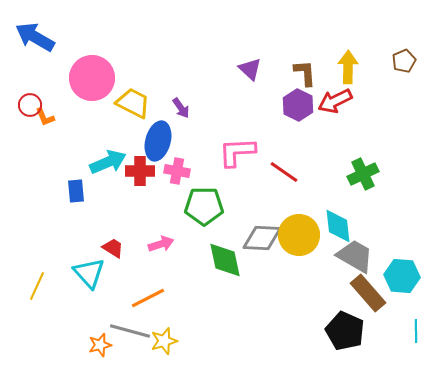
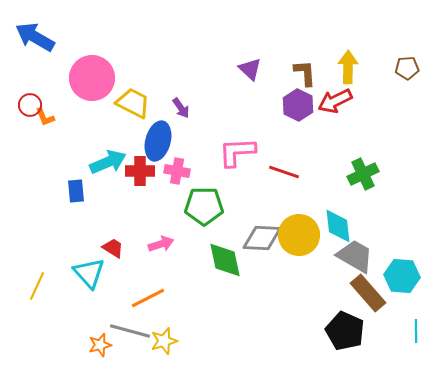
brown pentagon: moved 3 px right, 7 px down; rotated 20 degrees clockwise
red line: rotated 16 degrees counterclockwise
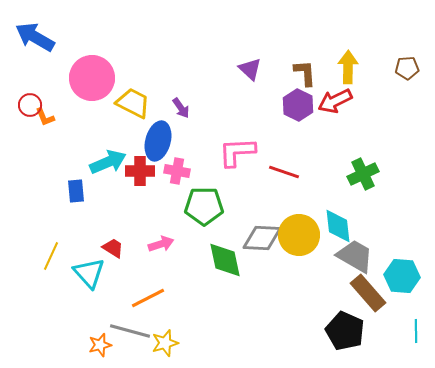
yellow line: moved 14 px right, 30 px up
yellow star: moved 1 px right, 2 px down
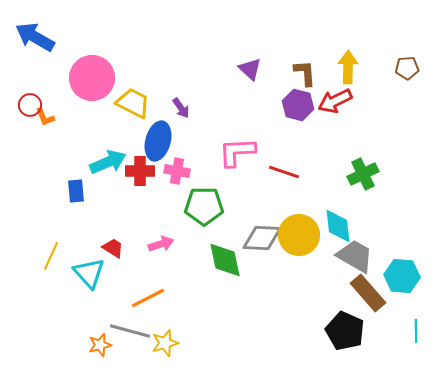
purple hexagon: rotated 12 degrees counterclockwise
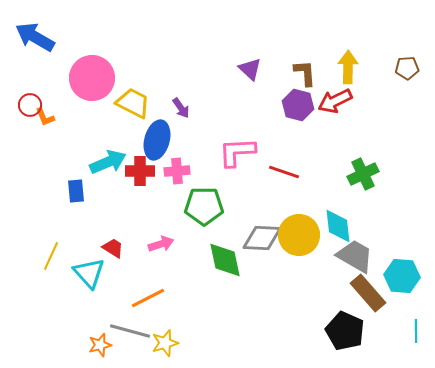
blue ellipse: moved 1 px left, 1 px up
pink cross: rotated 15 degrees counterclockwise
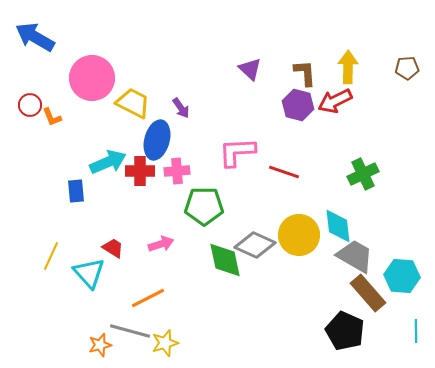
orange L-shape: moved 7 px right
gray diamond: moved 7 px left, 7 px down; rotated 21 degrees clockwise
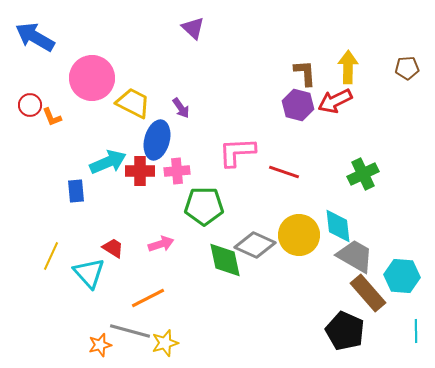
purple triangle: moved 57 px left, 41 px up
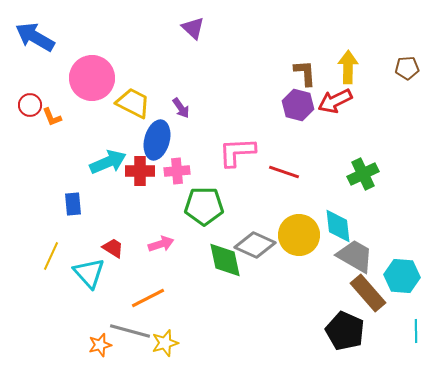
blue rectangle: moved 3 px left, 13 px down
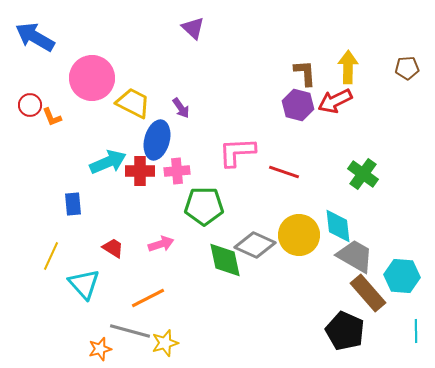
green cross: rotated 28 degrees counterclockwise
cyan triangle: moved 5 px left, 11 px down
orange star: moved 4 px down
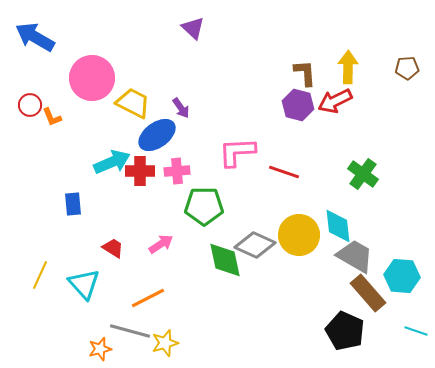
blue ellipse: moved 5 px up; rotated 39 degrees clockwise
cyan arrow: moved 4 px right
pink arrow: rotated 15 degrees counterclockwise
yellow line: moved 11 px left, 19 px down
cyan line: rotated 70 degrees counterclockwise
